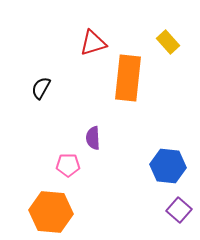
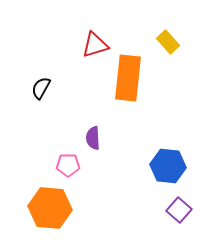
red triangle: moved 2 px right, 2 px down
orange hexagon: moved 1 px left, 4 px up
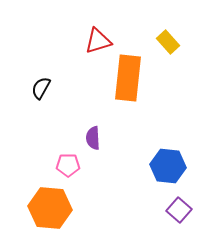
red triangle: moved 3 px right, 4 px up
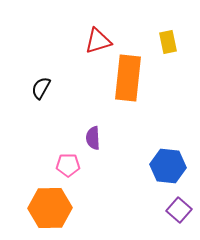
yellow rectangle: rotated 30 degrees clockwise
orange hexagon: rotated 6 degrees counterclockwise
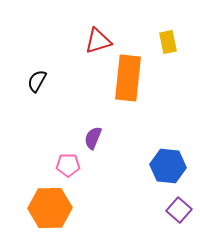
black semicircle: moved 4 px left, 7 px up
purple semicircle: rotated 25 degrees clockwise
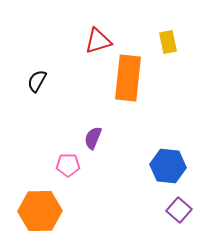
orange hexagon: moved 10 px left, 3 px down
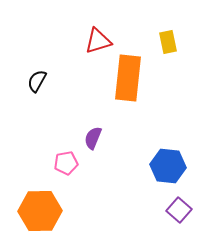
pink pentagon: moved 2 px left, 2 px up; rotated 10 degrees counterclockwise
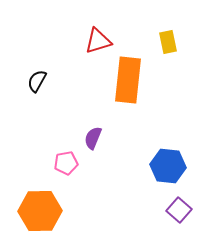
orange rectangle: moved 2 px down
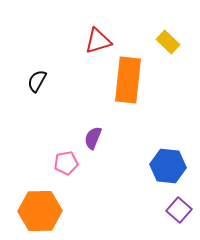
yellow rectangle: rotated 35 degrees counterclockwise
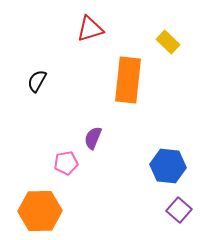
red triangle: moved 8 px left, 12 px up
